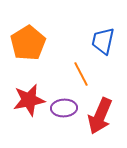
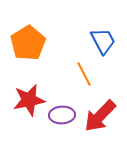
blue trapezoid: rotated 140 degrees clockwise
orange line: moved 3 px right
purple ellipse: moved 2 px left, 7 px down
red arrow: rotated 21 degrees clockwise
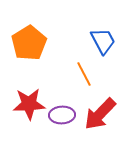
orange pentagon: moved 1 px right
red star: moved 4 px down; rotated 8 degrees clockwise
red arrow: moved 2 px up
